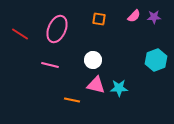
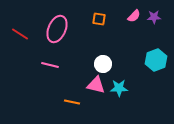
white circle: moved 10 px right, 4 px down
orange line: moved 2 px down
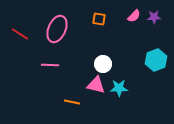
pink line: rotated 12 degrees counterclockwise
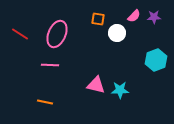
orange square: moved 1 px left
pink ellipse: moved 5 px down
white circle: moved 14 px right, 31 px up
cyan star: moved 1 px right, 2 px down
orange line: moved 27 px left
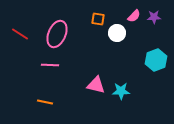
cyan star: moved 1 px right, 1 px down
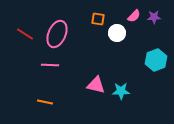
red line: moved 5 px right
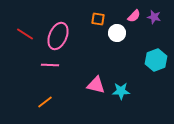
purple star: rotated 16 degrees clockwise
pink ellipse: moved 1 px right, 2 px down
orange line: rotated 49 degrees counterclockwise
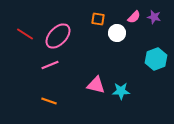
pink semicircle: moved 1 px down
pink ellipse: rotated 20 degrees clockwise
cyan hexagon: moved 1 px up
pink line: rotated 24 degrees counterclockwise
orange line: moved 4 px right, 1 px up; rotated 56 degrees clockwise
